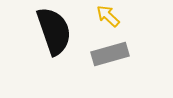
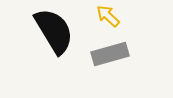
black semicircle: rotated 12 degrees counterclockwise
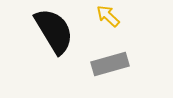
gray rectangle: moved 10 px down
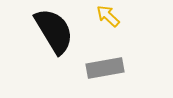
gray rectangle: moved 5 px left, 4 px down; rotated 6 degrees clockwise
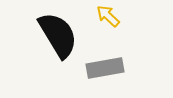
black semicircle: moved 4 px right, 4 px down
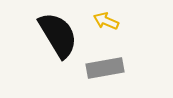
yellow arrow: moved 2 px left, 5 px down; rotated 20 degrees counterclockwise
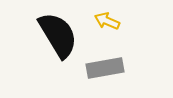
yellow arrow: moved 1 px right
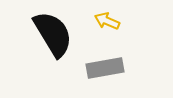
black semicircle: moved 5 px left, 1 px up
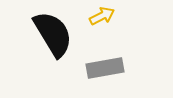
yellow arrow: moved 5 px left, 5 px up; rotated 130 degrees clockwise
